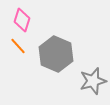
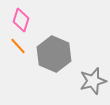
pink diamond: moved 1 px left
gray hexagon: moved 2 px left
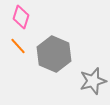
pink diamond: moved 3 px up
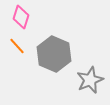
orange line: moved 1 px left
gray star: moved 3 px left, 1 px up; rotated 8 degrees counterclockwise
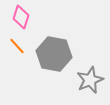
gray hexagon: rotated 12 degrees counterclockwise
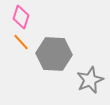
orange line: moved 4 px right, 4 px up
gray hexagon: rotated 8 degrees counterclockwise
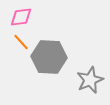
pink diamond: rotated 65 degrees clockwise
gray hexagon: moved 5 px left, 3 px down
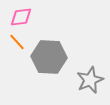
orange line: moved 4 px left
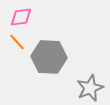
gray star: moved 8 px down
